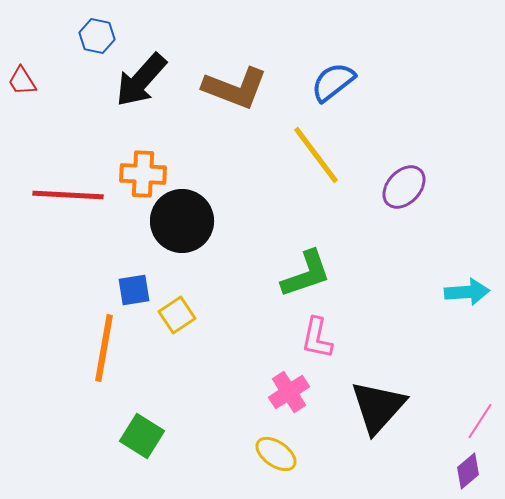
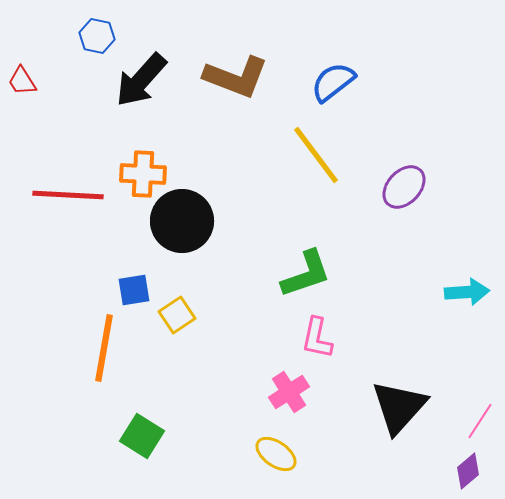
brown L-shape: moved 1 px right, 11 px up
black triangle: moved 21 px right
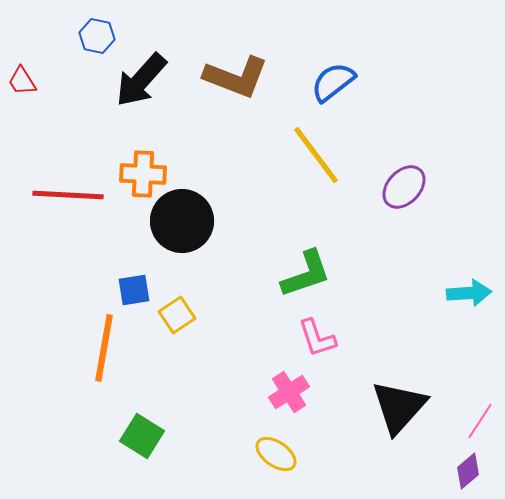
cyan arrow: moved 2 px right, 1 px down
pink L-shape: rotated 30 degrees counterclockwise
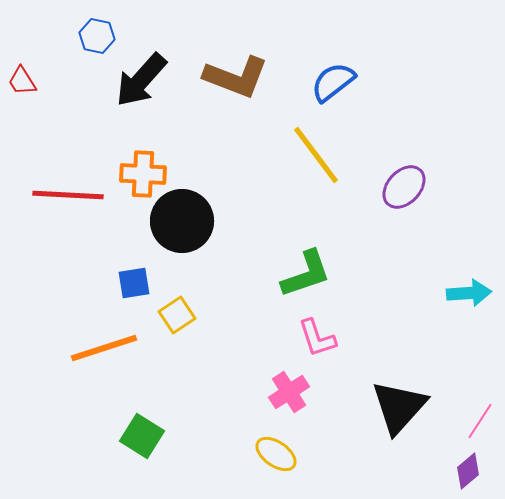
blue square: moved 7 px up
orange line: rotated 62 degrees clockwise
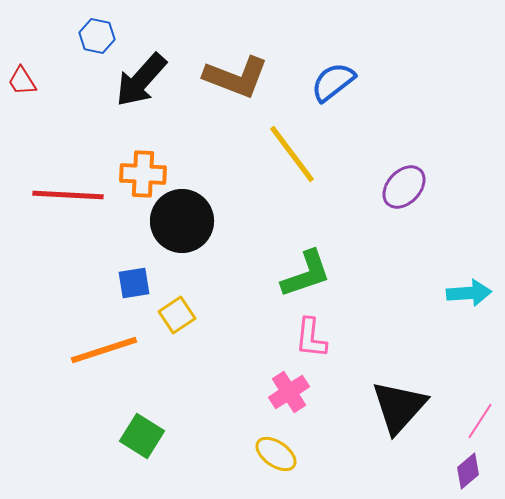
yellow line: moved 24 px left, 1 px up
pink L-shape: moved 6 px left; rotated 24 degrees clockwise
orange line: moved 2 px down
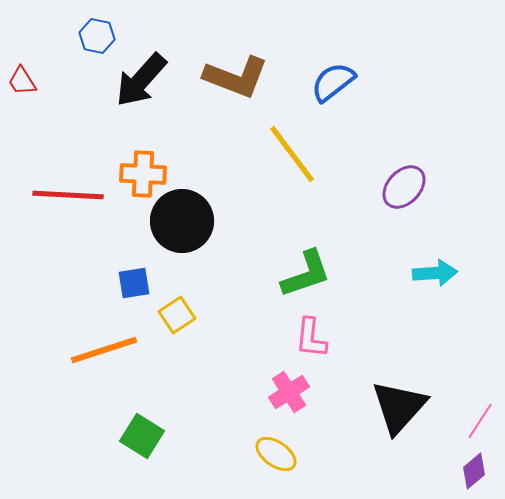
cyan arrow: moved 34 px left, 20 px up
purple diamond: moved 6 px right
